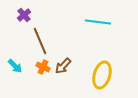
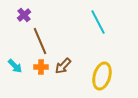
cyan line: rotated 55 degrees clockwise
orange cross: moved 2 px left; rotated 24 degrees counterclockwise
yellow ellipse: moved 1 px down
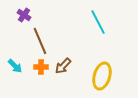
purple cross: rotated 16 degrees counterclockwise
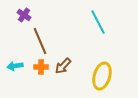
cyan arrow: rotated 126 degrees clockwise
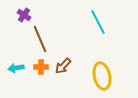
brown line: moved 2 px up
cyan arrow: moved 1 px right, 2 px down
yellow ellipse: rotated 28 degrees counterclockwise
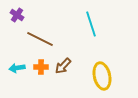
purple cross: moved 7 px left
cyan line: moved 7 px left, 2 px down; rotated 10 degrees clockwise
brown line: rotated 40 degrees counterclockwise
cyan arrow: moved 1 px right
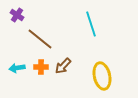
brown line: rotated 12 degrees clockwise
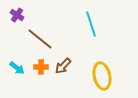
cyan arrow: rotated 133 degrees counterclockwise
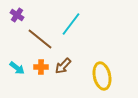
cyan line: moved 20 px left; rotated 55 degrees clockwise
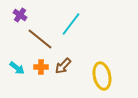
purple cross: moved 3 px right
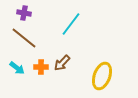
purple cross: moved 4 px right, 2 px up; rotated 24 degrees counterclockwise
brown line: moved 16 px left, 1 px up
brown arrow: moved 1 px left, 3 px up
yellow ellipse: rotated 32 degrees clockwise
